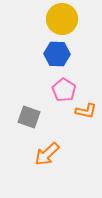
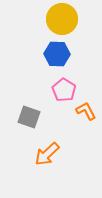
orange L-shape: rotated 130 degrees counterclockwise
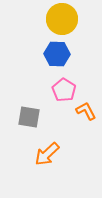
gray square: rotated 10 degrees counterclockwise
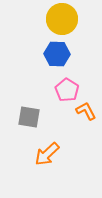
pink pentagon: moved 3 px right
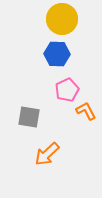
pink pentagon: rotated 15 degrees clockwise
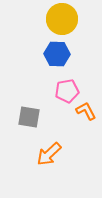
pink pentagon: moved 1 px down; rotated 15 degrees clockwise
orange arrow: moved 2 px right
